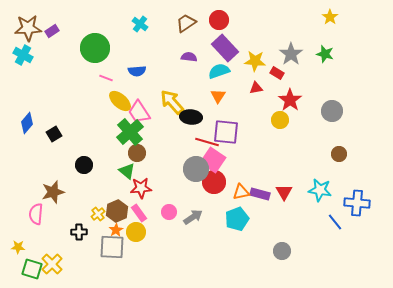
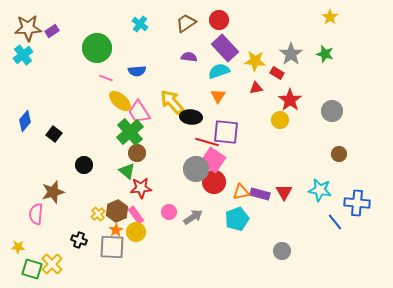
green circle at (95, 48): moved 2 px right
cyan cross at (23, 55): rotated 24 degrees clockwise
blue diamond at (27, 123): moved 2 px left, 2 px up
black square at (54, 134): rotated 21 degrees counterclockwise
pink rectangle at (139, 213): moved 3 px left, 2 px down
black cross at (79, 232): moved 8 px down; rotated 21 degrees clockwise
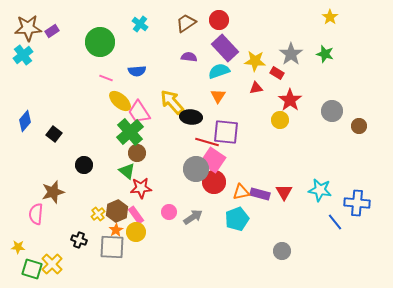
green circle at (97, 48): moved 3 px right, 6 px up
brown circle at (339, 154): moved 20 px right, 28 px up
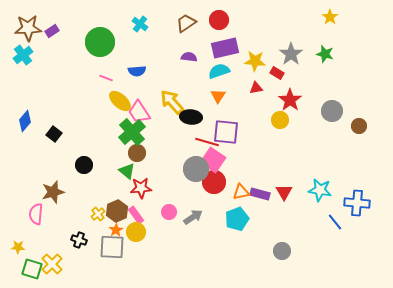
purple rectangle at (225, 48): rotated 60 degrees counterclockwise
green cross at (130, 132): moved 2 px right
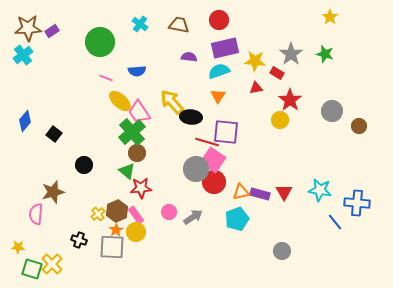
brown trapezoid at (186, 23): moved 7 px left, 2 px down; rotated 45 degrees clockwise
